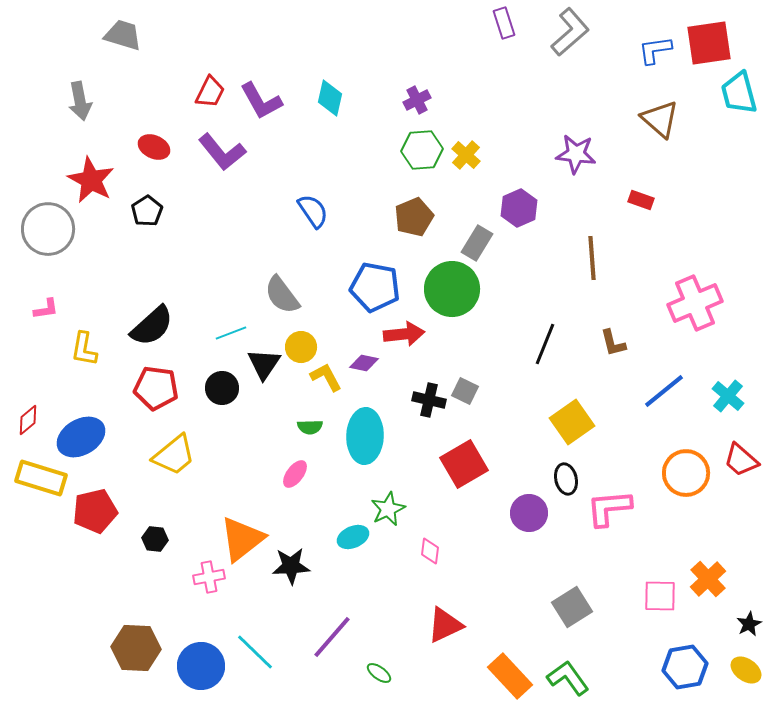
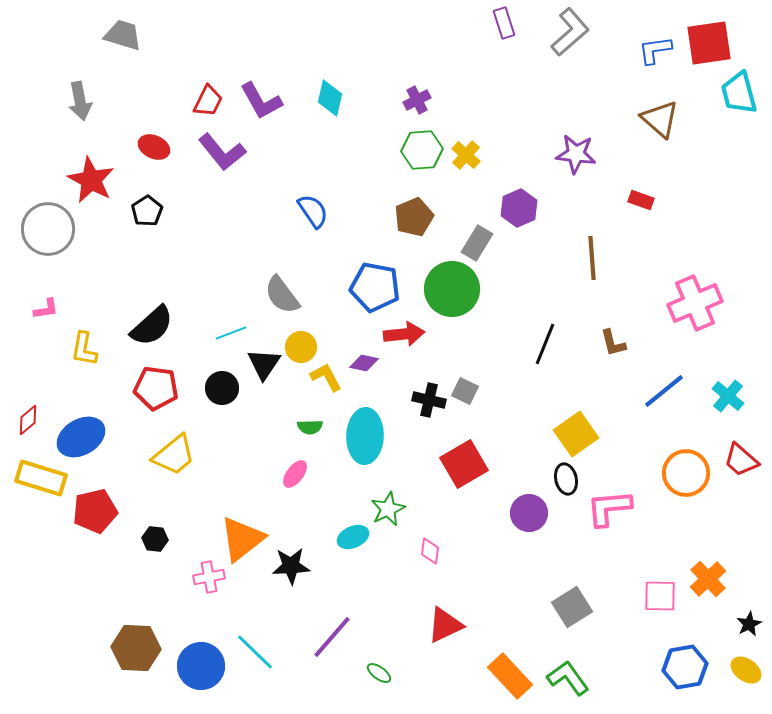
red trapezoid at (210, 92): moved 2 px left, 9 px down
yellow square at (572, 422): moved 4 px right, 12 px down
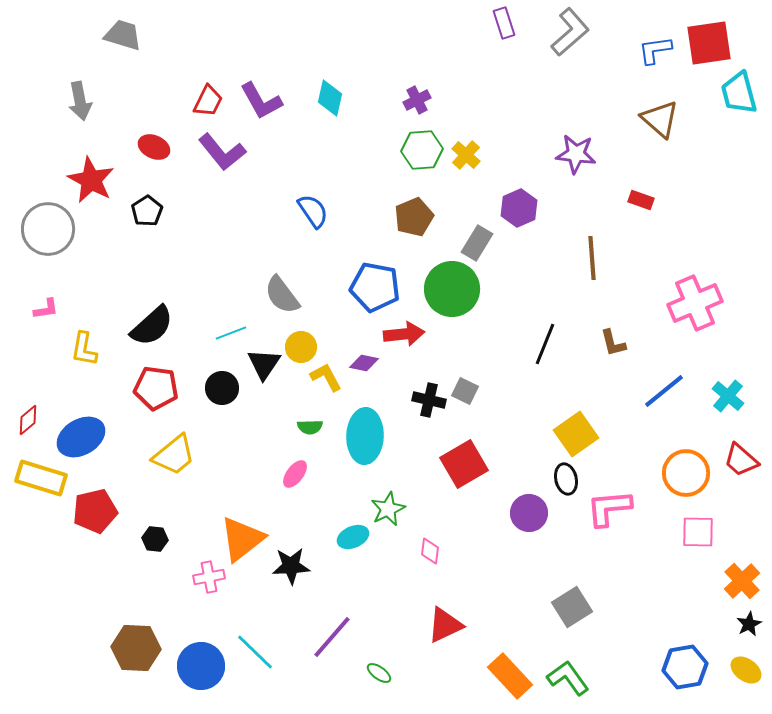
orange cross at (708, 579): moved 34 px right, 2 px down
pink square at (660, 596): moved 38 px right, 64 px up
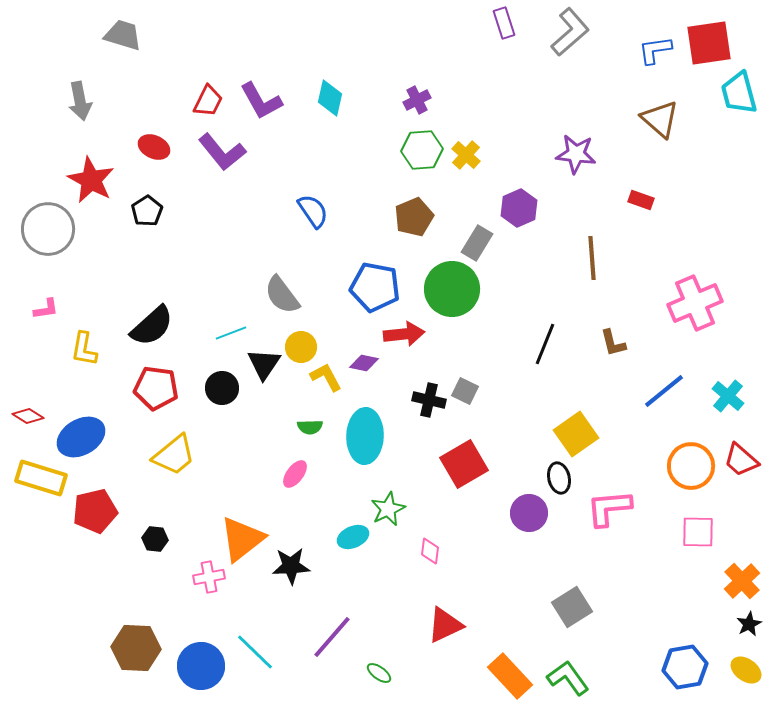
red diamond at (28, 420): moved 4 px up; rotated 72 degrees clockwise
orange circle at (686, 473): moved 5 px right, 7 px up
black ellipse at (566, 479): moved 7 px left, 1 px up
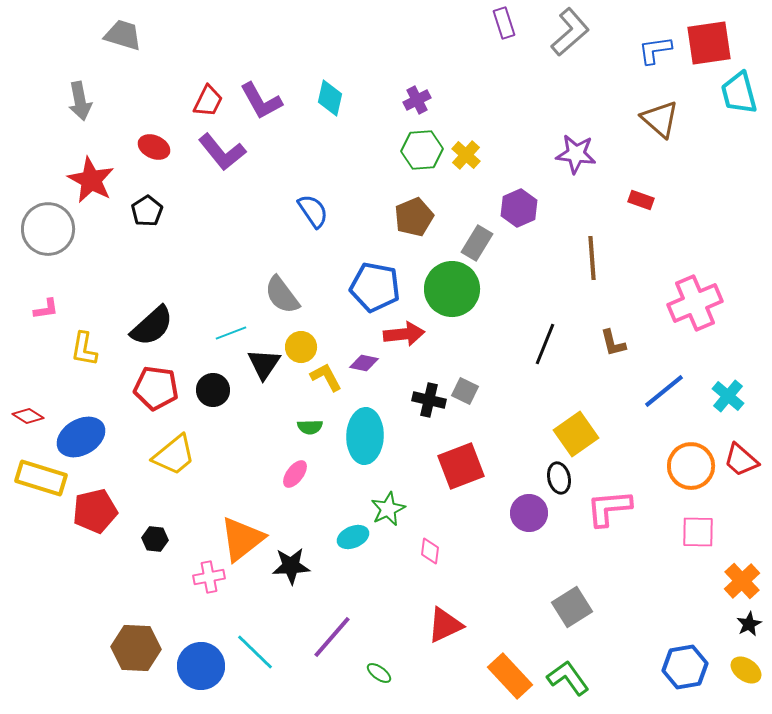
black circle at (222, 388): moved 9 px left, 2 px down
red square at (464, 464): moved 3 px left, 2 px down; rotated 9 degrees clockwise
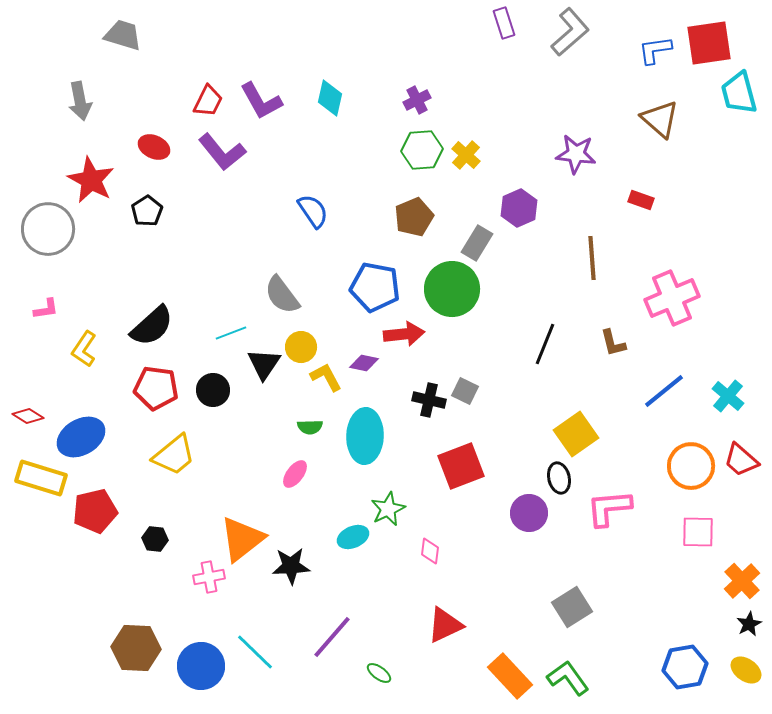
pink cross at (695, 303): moved 23 px left, 5 px up
yellow L-shape at (84, 349): rotated 24 degrees clockwise
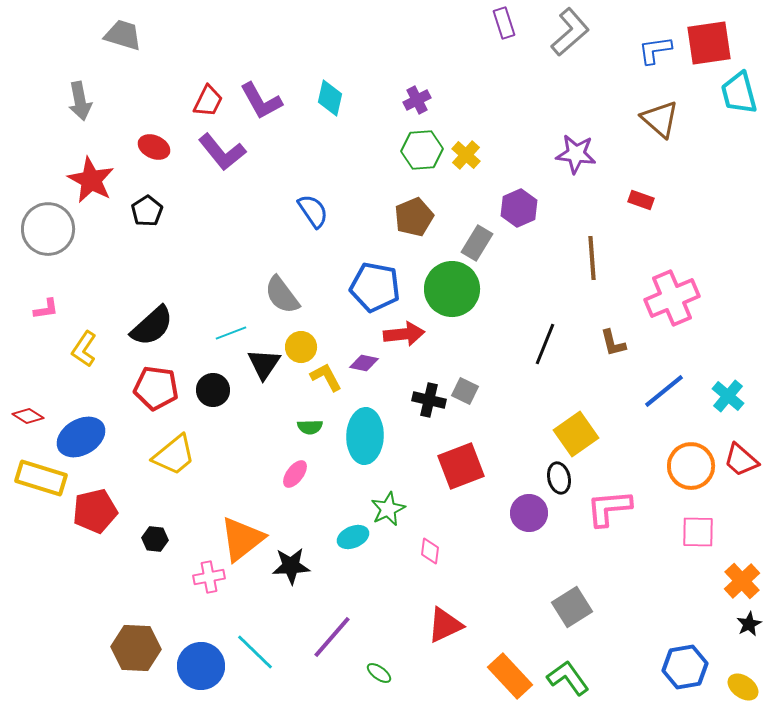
yellow ellipse at (746, 670): moved 3 px left, 17 px down
